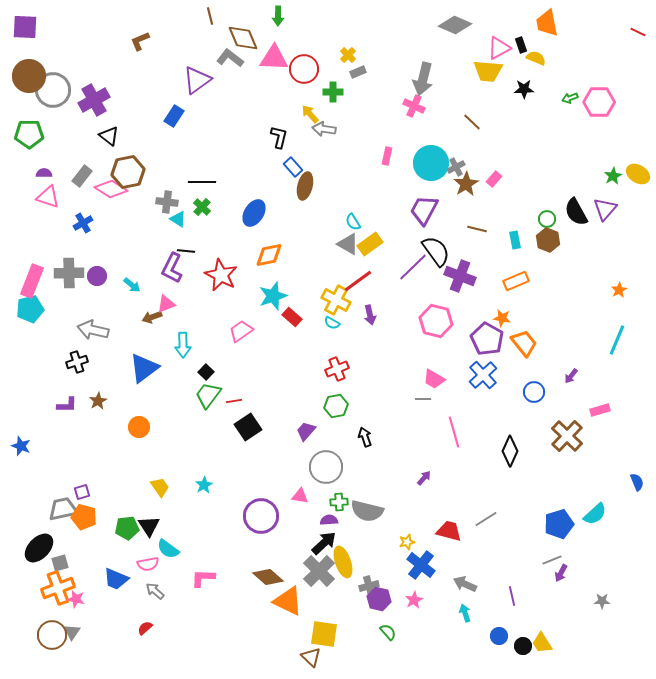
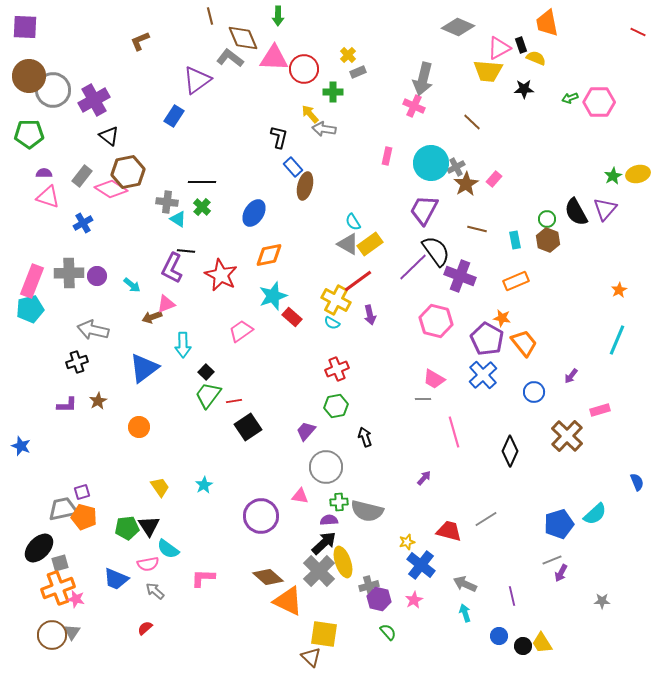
gray diamond at (455, 25): moved 3 px right, 2 px down
yellow ellipse at (638, 174): rotated 45 degrees counterclockwise
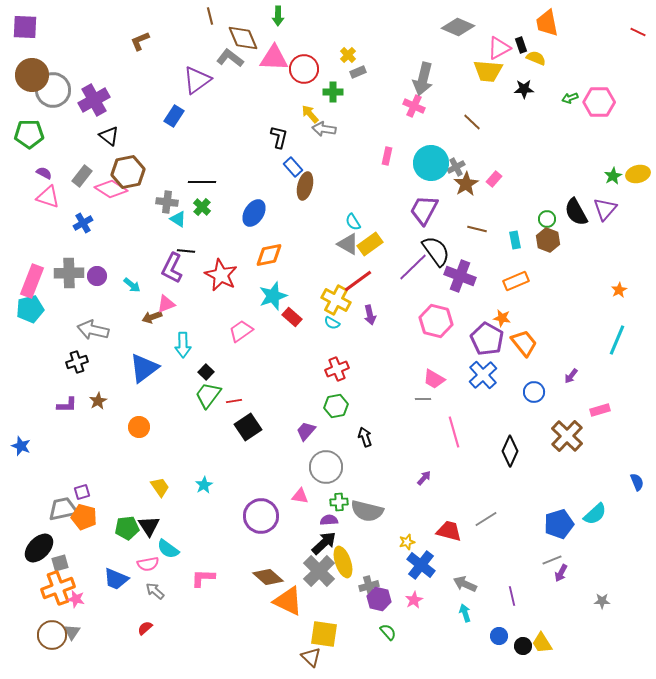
brown circle at (29, 76): moved 3 px right, 1 px up
purple semicircle at (44, 173): rotated 28 degrees clockwise
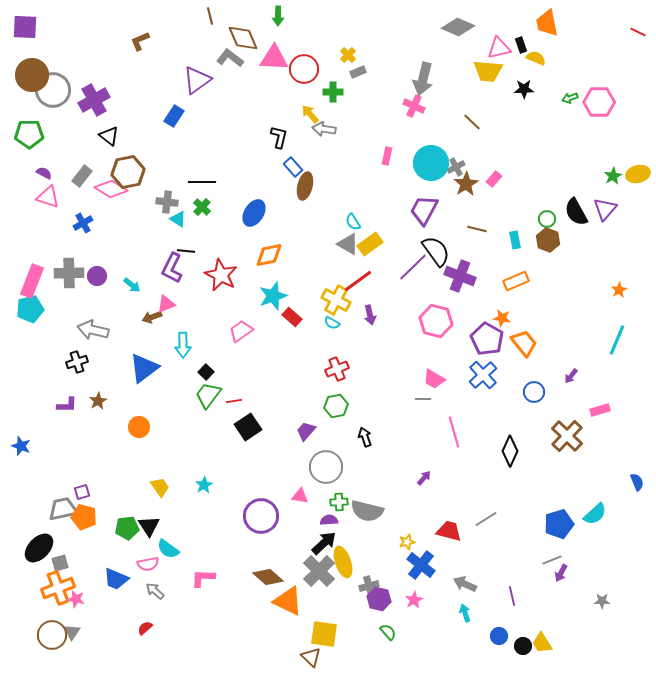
pink triangle at (499, 48): rotated 15 degrees clockwise
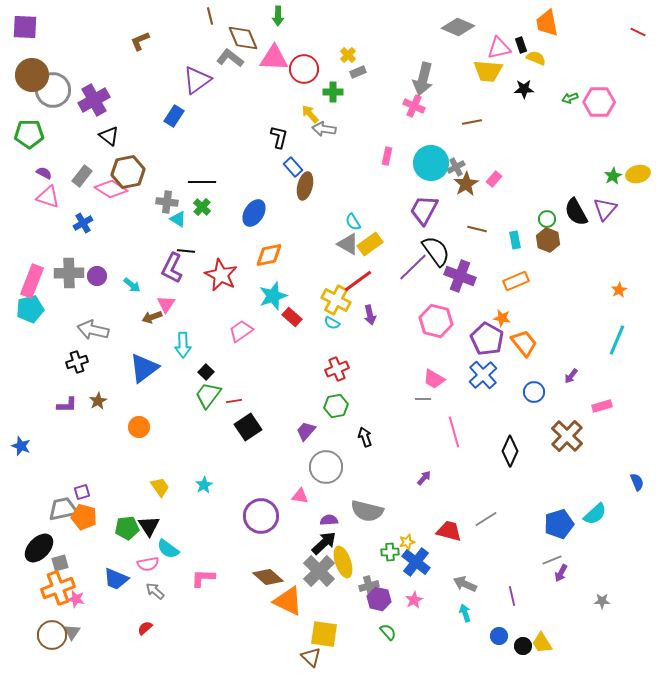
brown line at (472, 122): rotated 54 degrees counterclockwise
pink triangle at (166, 304): rotated 36 degrees counterclockwise
pink rectangle at (600, 410): moved 2 px right, 4 px up
green cross at (339, 502): moved 51 px right, 50 px down
blue cross at (421, 565): moved 5 px left, 3 px up
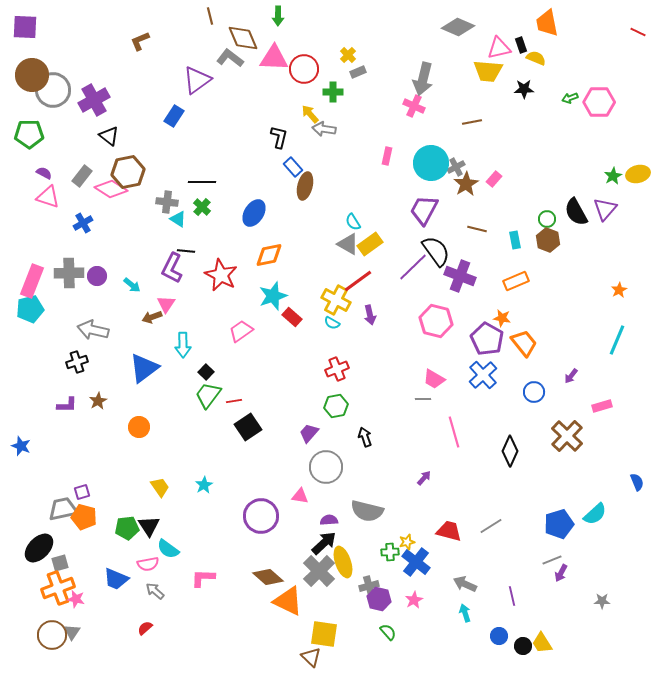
purple trapezoid at (306, 431): moved 3 px right, 2 px down
gray line at (486, 519): moved 5 px right, 7 px down
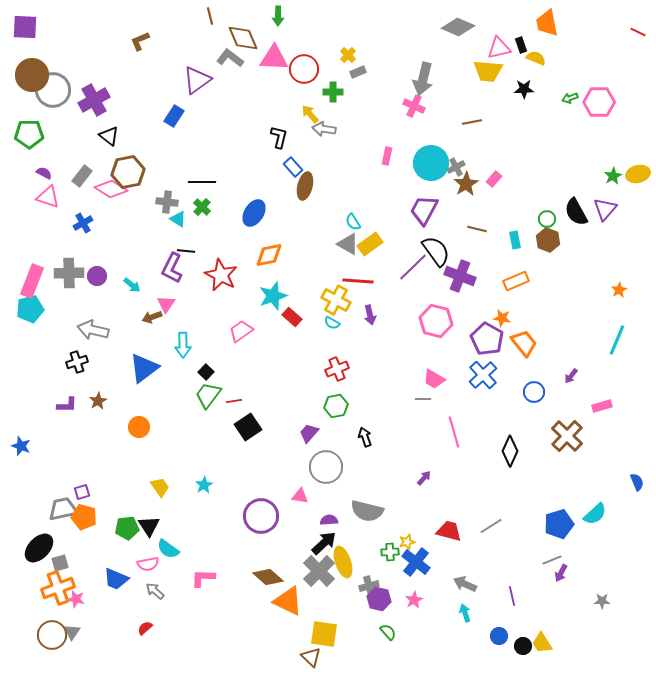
red line at (358, 281): rotated 40 degrees clockwise
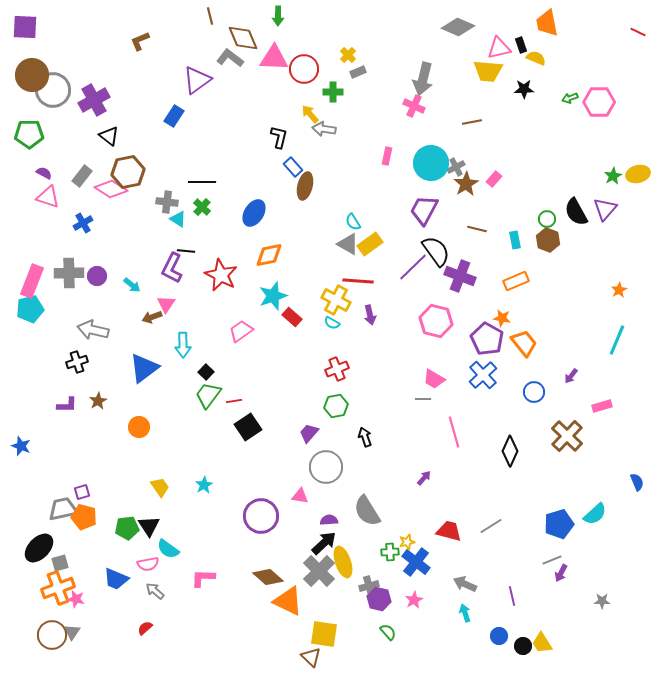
gray semicircle at (367, 511): rotated 44 degrees clockwise
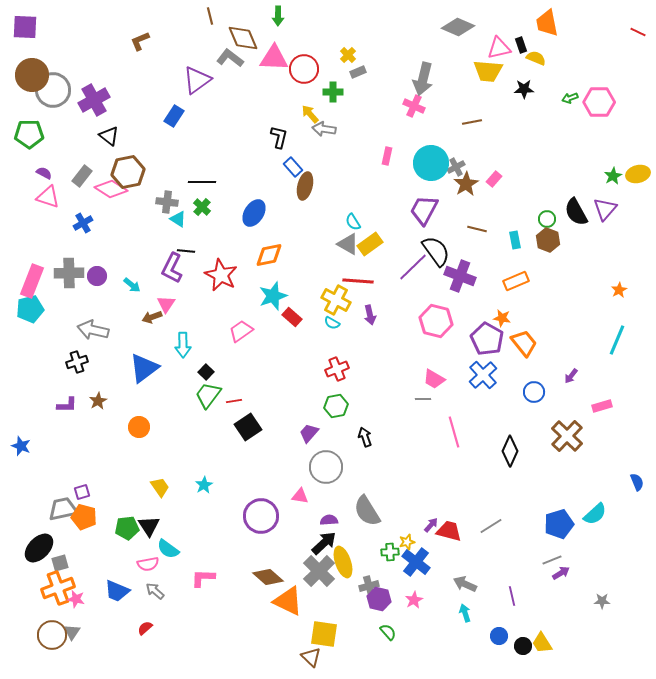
purple arrow at (424, 478): moved 7 px right, 47 px down
purple arrow at (561, 573): rotated 150 degrees counterclockwise
blue trapezoid at (116, 579): moved 1 px right, 12 px down
